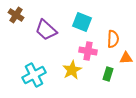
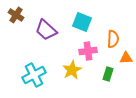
pink cross: rotated 18 degrees counterclockwise
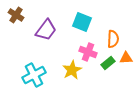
purple trapezoid: rotated 95 degrees counterclockwise
pink cross: moved 1 px down; rotated 30 degrees clockwise
green rectangle: moved 11 px up; rotated 32 degrees clockwise
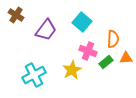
cyan square: rotated 18 degrees clockwise
pink cross: moved 1 px up
green rectangle: moved 2 px left, 1 px up
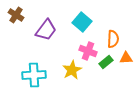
cyan cross: rotated 25 degrees clockwise
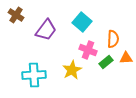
pink cross: moved 1 px up
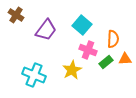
cyan square: moved 3 px down
orange triangle: moved 1 px left, 1 px down
cyan cross: rotated 25 degrees clockwise
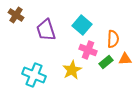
purple trapezoid: rotated 125 degrees clockwise
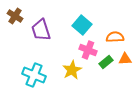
brown cross: moved 1 px left, 1 px down
purple trapezoid: moved 5 px left
orange semicircle: moved 2 px right, 2 px up; rotated 96 degrees counterclockwise
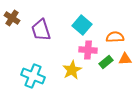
brown cross: moved 3 px left, 2 px down
pink cross: rotated 18 degrees counterclockwise
cyan cross: moved 1 px left, 1 px down
